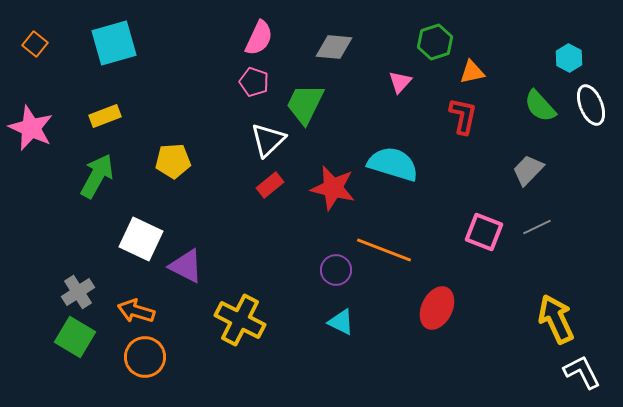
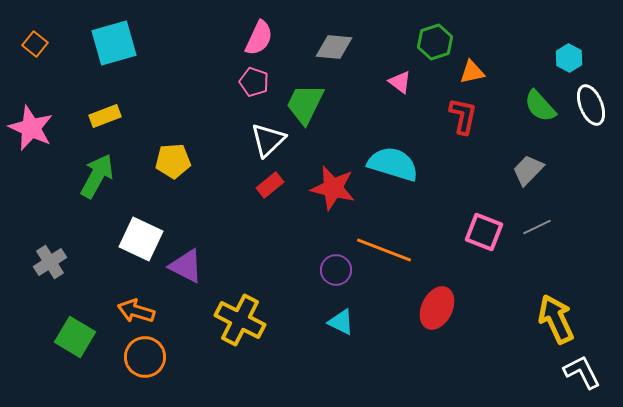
pink triangle: rotated 35 degrees counterclockwise
gray cross: moved 28 px left, 30 px up
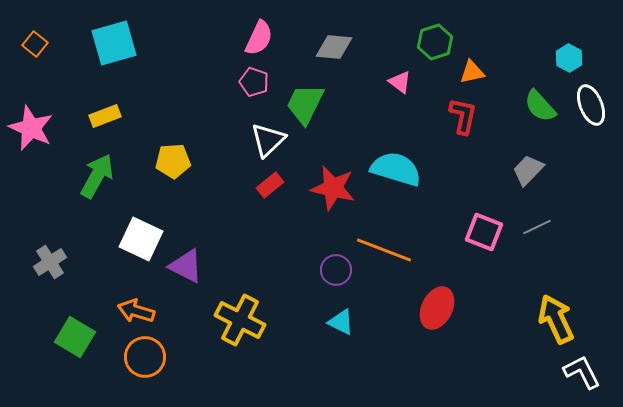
cyan semicircle: moved 3 px right, 5 px down
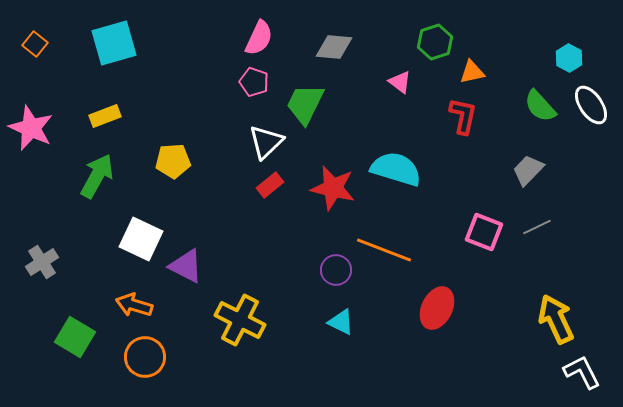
white ellipse: rotated 12 degrees counterclockwise
white triangle: moved 2 px left, 2 px down
gray cross: moved 8 px left
orange arrow: moved 2 px left, 6 px up
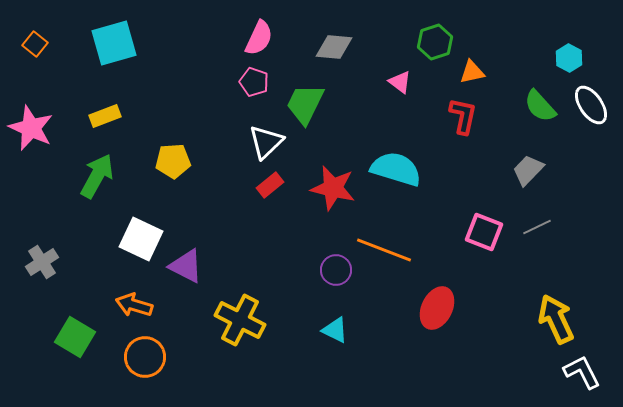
cyan triangle: moved 6 px left, 8 px down
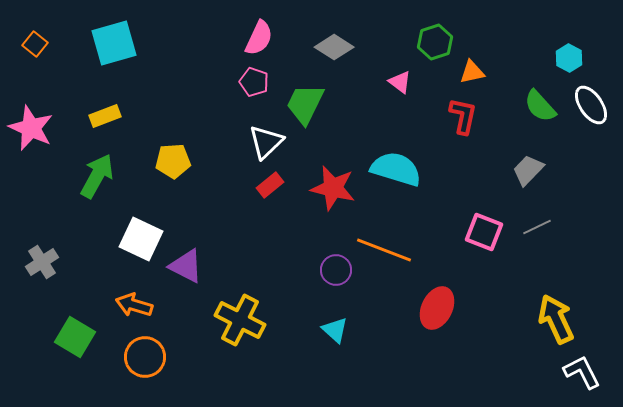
gray diamond: rotated 27 degrees clockwise
cyan triangle: rotated 16 degrees clockwise
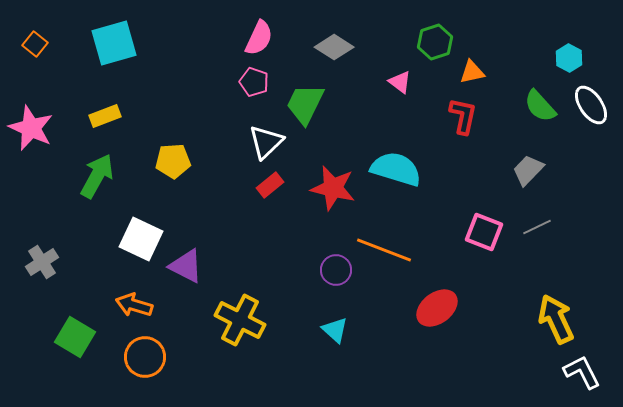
red ellipse: rotated 27 degrees clockwise
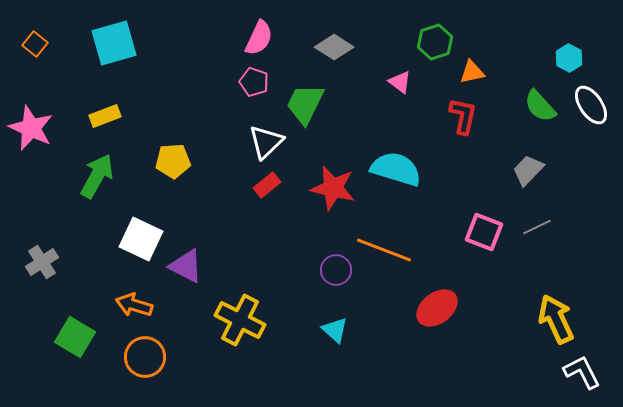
red rectangle: moved 3 px left
